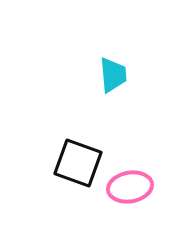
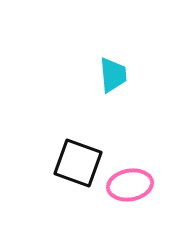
pink ellipse: moved 2 px up
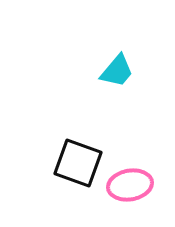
cyan trapezoid: moved 4 px right, 4 px up; rotated 45 degrees clockwise
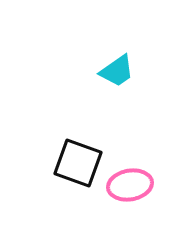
cyan trapezoid: rotated 15 degrees clockwise
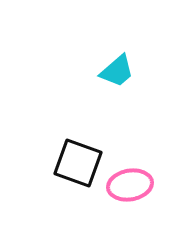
cyan trapezoid: rotated 6 degrees counterclockwise
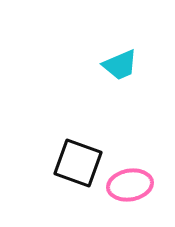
cyan trapezoid: moved 3 px right, 6 px up; rotated 18 degrees clockwise
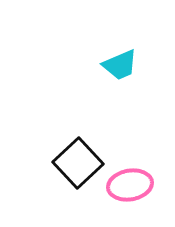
black square: rotated 27 degrees clockwise
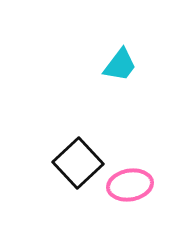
cyan trapezoid: rotated 30 degrees counterclockwise
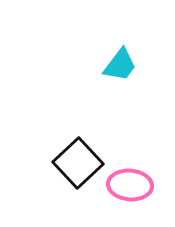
pink ellipse: rotated 15 degrees clockwise
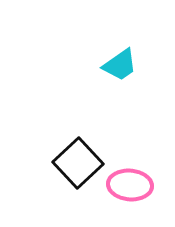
cyan trapezoid: rotated 18 degrees clockwise
